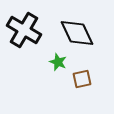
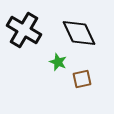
black diamond: moved 2 px right
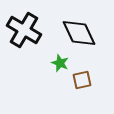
green star: moved 2 px right, 1 px down
brown square: moved 1 px down
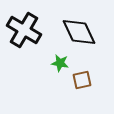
black diamond: moved 1 px up
green star: rotated 12 degrees counterclockwise
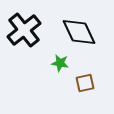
black cross: rotated 20 degrees clockwise
brown square: moved 3 px right, 3 px down
